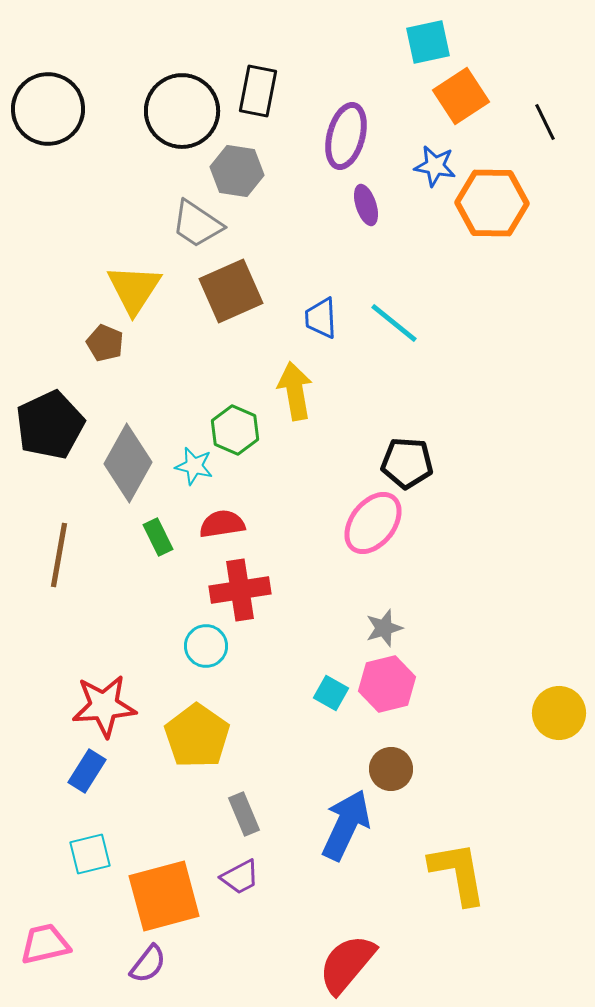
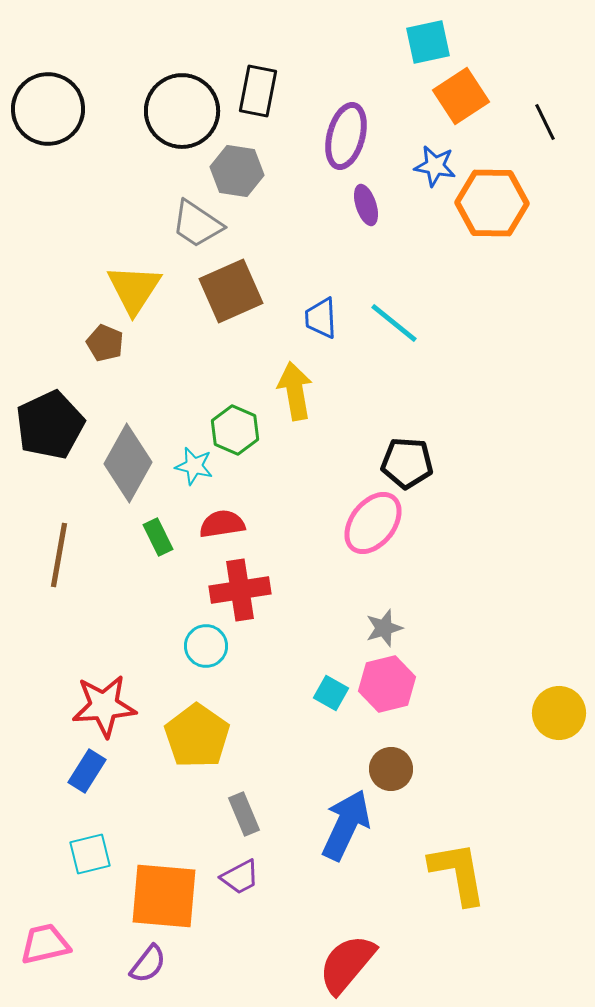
orange square at (164, 896): rotated 20 degrees clockwise
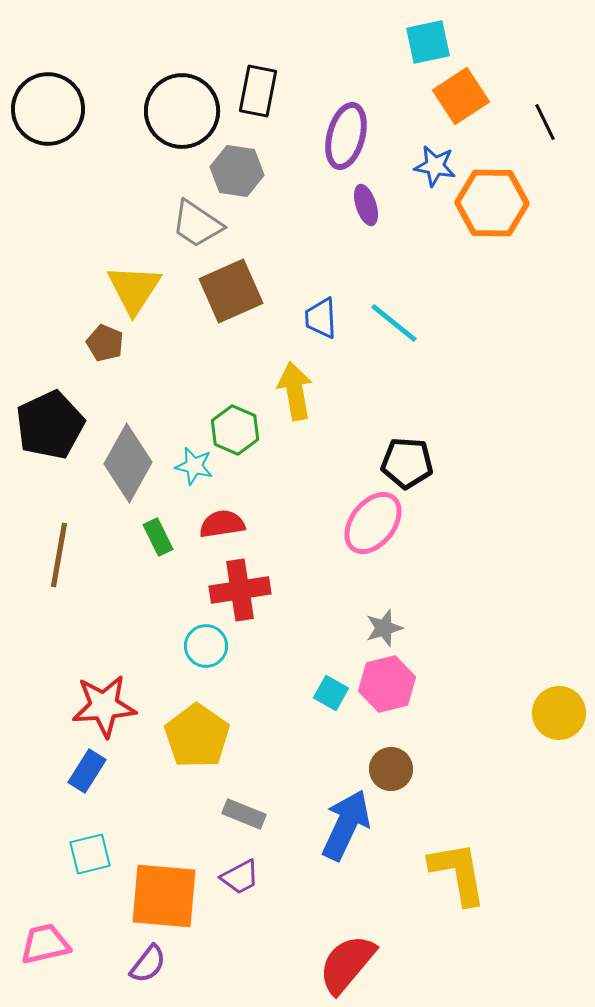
gray rectangle at (244, 814): rotated 45 degrees counterclockwise
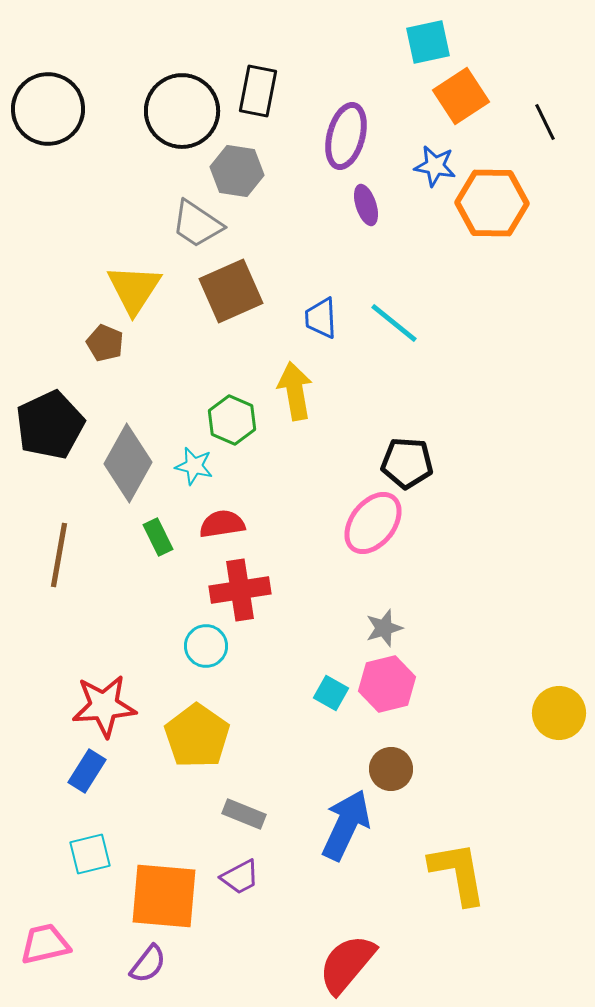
green hexagon at (235, 430): moved 3 px left, 10 px up
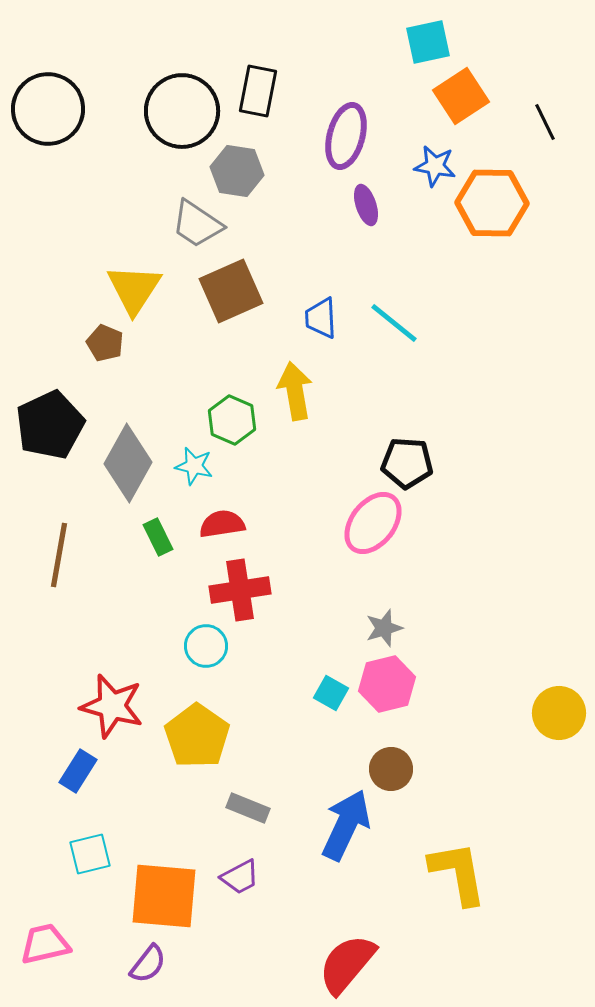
red star at (104, 706): moved 8 px right; rotated 20 degrees clockwise
blue rectangle at (87, 771): moved 9 px left
gray rectangle at (244, 814): moved 4 px right, 6 px up
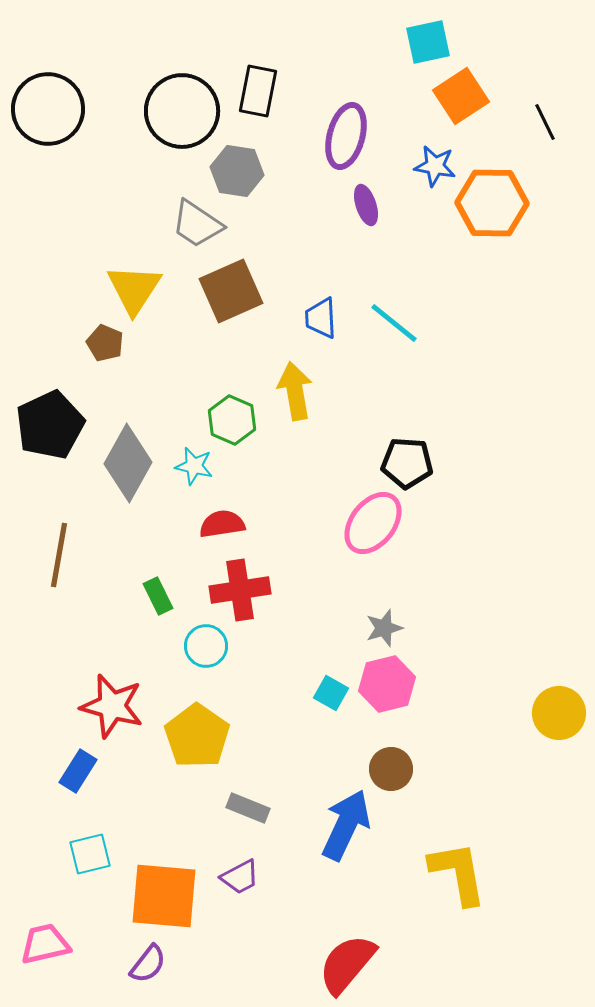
green rectangle at (158, 537): moved 59 px down
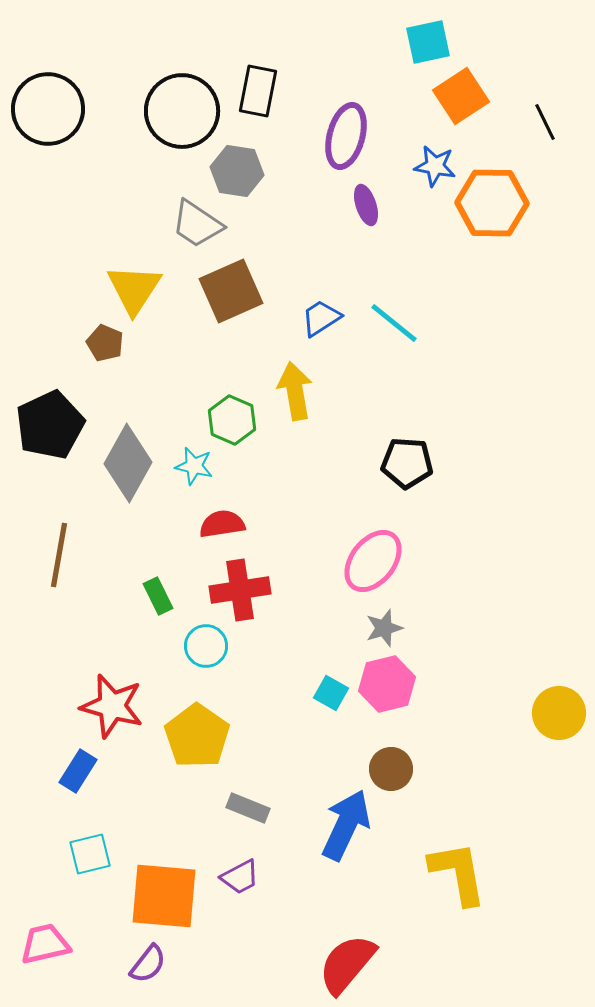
blue trapezoid at (321, 318): rotated 60 degrees clockwise
pink ellipse at (373, 523): moved 38 px down
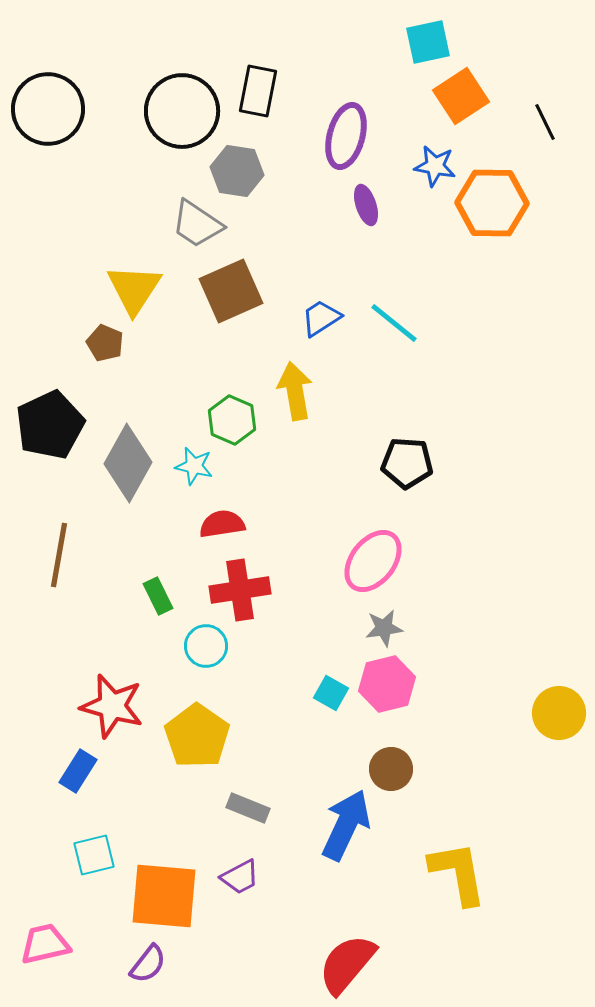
gray star at (384, 628): rotated 9 degrees clockwise
cyan square at (90, 854): moved 4 px right, 1 px down
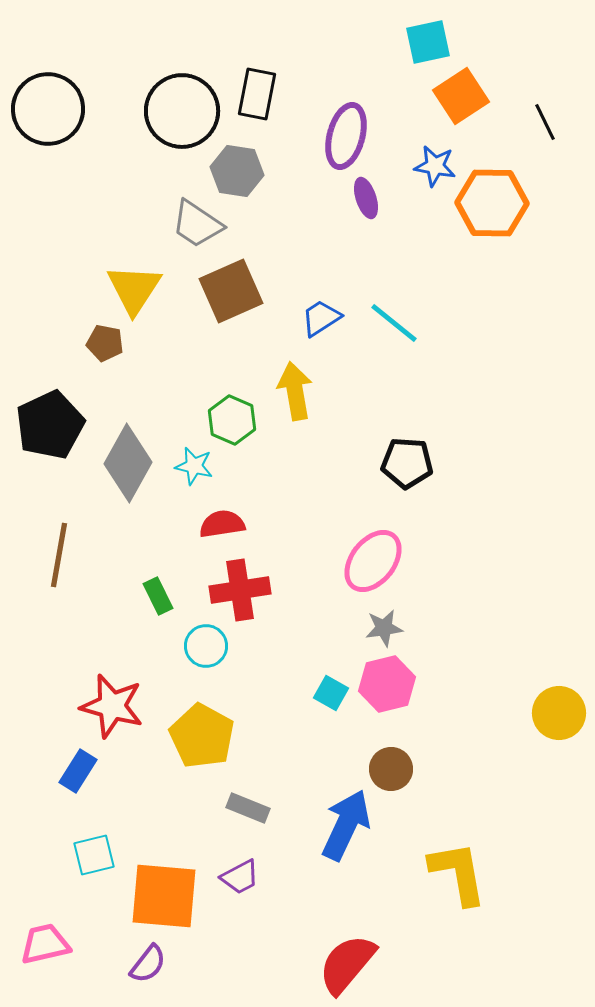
black rectangle at (258, 91): moved 1 px left, 3 px down
purple ellipse at (366, 205): moved 7 px up
brown pentagon at (105, 343): rotated 12 degrees counterclockwise
yellow pentagon at (197, 736): moved 5 px right; rotated 6 degrees counterclockwise
